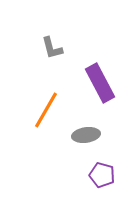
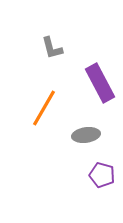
orange line: moved 2 px left, 2 px up
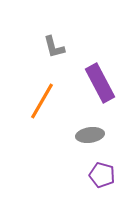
gray L-shape: moved 2 px right, 1 px up
orange line: moved 2 px left, 7 px up
gray ellipse: moved 4 px right
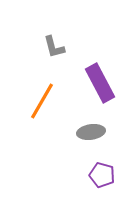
gray ellipse: moved 1 px right, 3 px up
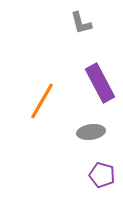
gray L-shape: moved 27 px right, 24 px up
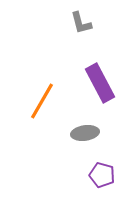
gray ellipse: moved 6 px left, 1 px down
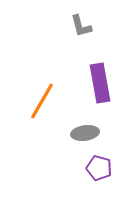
gray L-shape: moved 3 px down
purple rectangle: rotated 18 degrees clockwise
purple pentagon: moved 3 px left, 7 px up
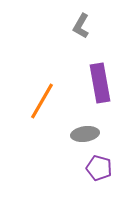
gray L-shape: rotated 45 degrees clockwise
gray ellipse: moved 1 px down
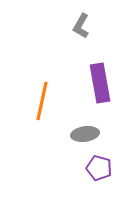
orange line: rotated 18 degrees counterclockwise
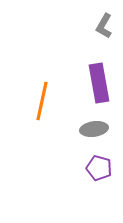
gray L-shape: moved 23 px right
purple rectangle: moved 1 px left
gray ellipse: moved 9 px right, 5 px up
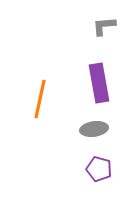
gray L-shape: rotated 55 degrees clockwise
orange line: moved 2 px left, 2 px up
purple pentagon: moved 1 px down
